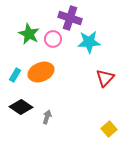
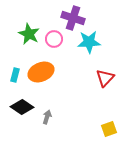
purple cross: moved 3 px right
pink circle: moved 1 px right
cyan rectangle: rotated 16 degrees counterclockwise
black diamond: moved 1 px right
yellow square: rotated 21 degrees clockwise
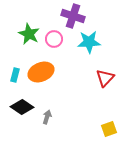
purple cross: moved 2 px up
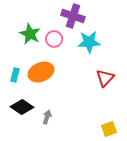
green star: moved 1 px right
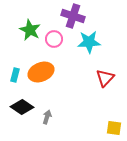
green star: moved 4 px up
yellow square: moved 5 px right, 1 px up; rotated 28 degrees clockwise
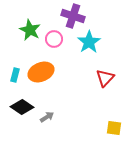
cyan star: rotated 30 degrees counterclockwise
gray arrow: rotated 40 degrees clockwise
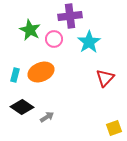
purple cross: moved 3 px left; rotated 25 degrees counterclockwise
yellow square: rotated 28 degrees counterclockwise
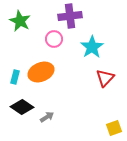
green star: moved 10 px left, 9 px up
cyan star: moved 3 px right, 5 px down
cyan rectangle: moved 2 px down
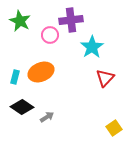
purple cross: moved 1 px right, 4 px down
pink circle: moved 4 px left, 4 px up
yellow square: rotated 14 degrees counterclockwise
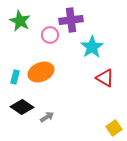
red triangle: rotated 42 degrees counterclockwise
